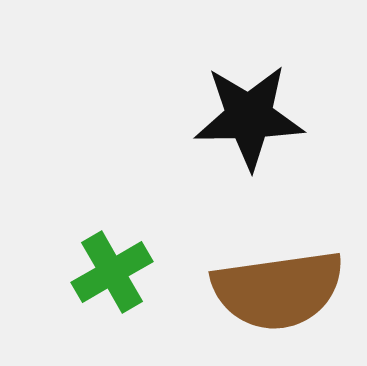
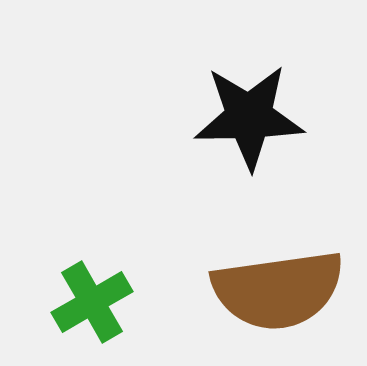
green cross: moved 20 px left, 30 px down
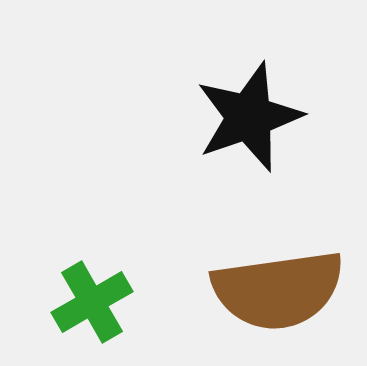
black star: rotated 18 degrees counterclockwise
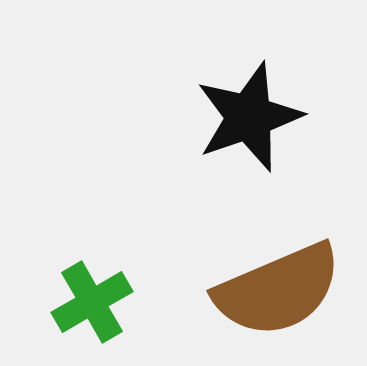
brown semicircle: rotated 15 degrees counterclockwise
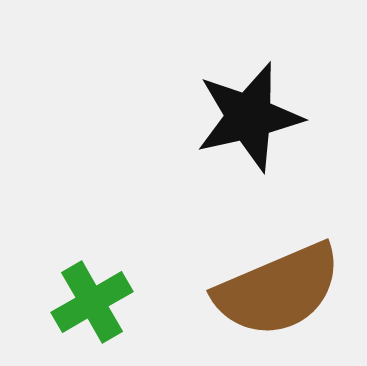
black star: rotated 6 degrees clockwise
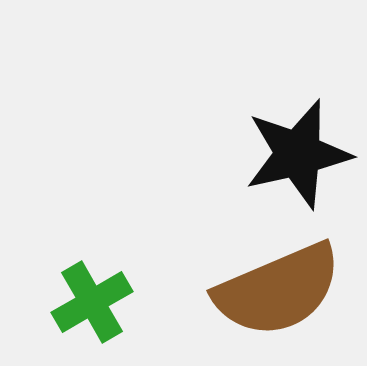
black star: moved 49 px right, 37 px down
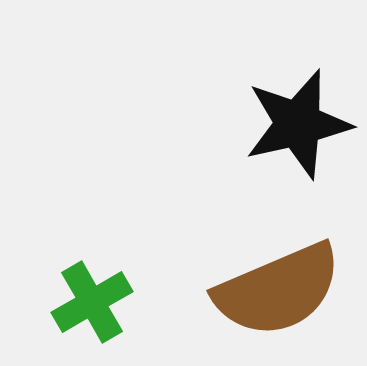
black star: moved 30 px up
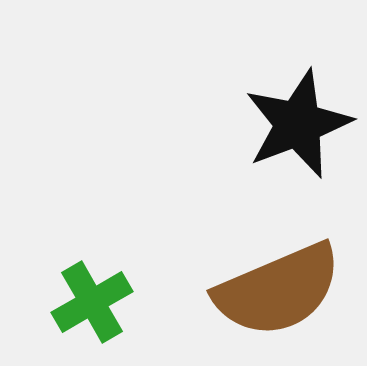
black star: rotated 8 degrees counterclockwise
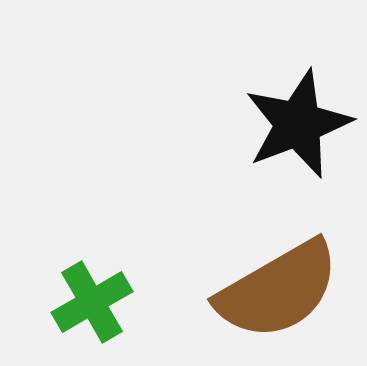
brown semicircle: rotated 7 degrees counterclockwise
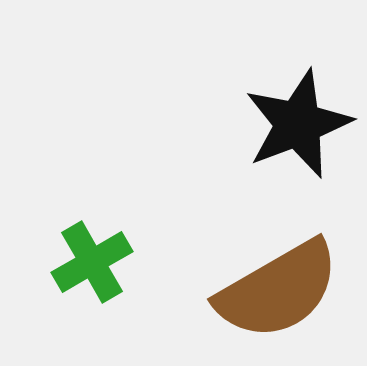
green cross: moved 40 px up
